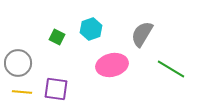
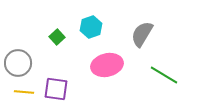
cyan hexagon: moved 2 px up
green square: rotated 21 degrees clockwise
pink ellipse: moved 5 px left
green line: moved 7 px left, 6 px down
yellow line: moved 2 px right
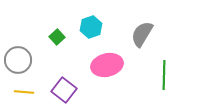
gray circle: moved 3 px up
green line: rotated 60 degrees clockwise
purple square: moved 8 px right, 1 px down; rotated 30 degrees clockwise
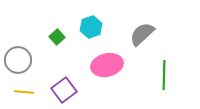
gray semicircle: rotated 16 degrees clockwise
purple square: rotated 15 degrees clockwise
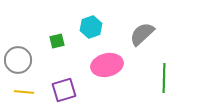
green square: moved 4 px down; rotated 28 degrees clockwise
green line: moved 3 px down
purple square: rotated 20 degrees clockwise
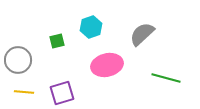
green line: moved 2 px right; rotated 76 degrees counterclockwise
purple square: moved 2 px left, 3 px down
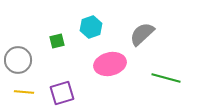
pink ellipse: moved 3 px right, 1 px up
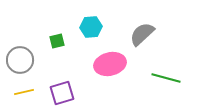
cyan hexagon: rotated 15 degrees clockwise
gray circle: moved 2 px right
yellow line: rotated 18 degrees counterclockwise
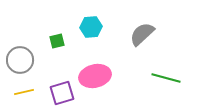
pink ellipse: moved 15 px left, 12 px down
